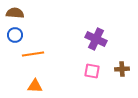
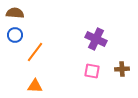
orange line: moved 2 px right, 2 px up; rotated 45 degrees counterclockwise
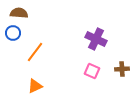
brown semicircle: moved 4 px right
blue circle: moved 2 px left, 2 px up
pink square: rotated 14 degrees clockwise
orange triangle: rotated 28 degrees counterclockwise
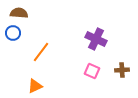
orange line: moved 6 px right
brown cross: moved 1 px down
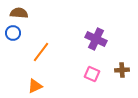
pink square: moved 3 px down
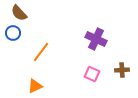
brown semicircle: rotated 138 degrees counterclockwise
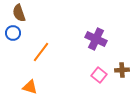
brown semicircle: rotated 24 degrees clockwise
pink square: moved 7 px right, 1 px down; rotated 14 degrees clockwise
orange triangle: moved 5 px left, 1 px down; rotated 42 degrees clockwise
